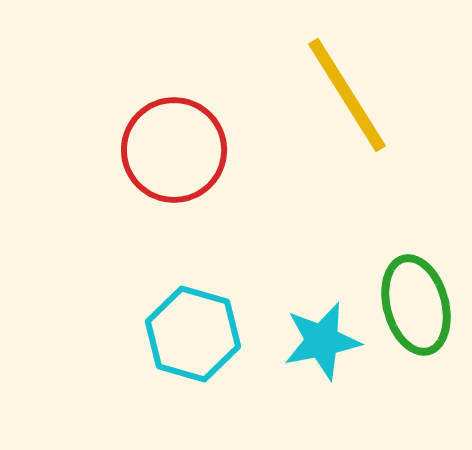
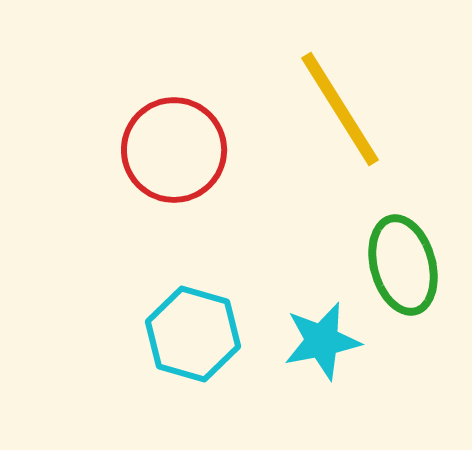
yellow line: moved 7 px left, 14 px down
green ellipse: moved 13 px left, 40 px up
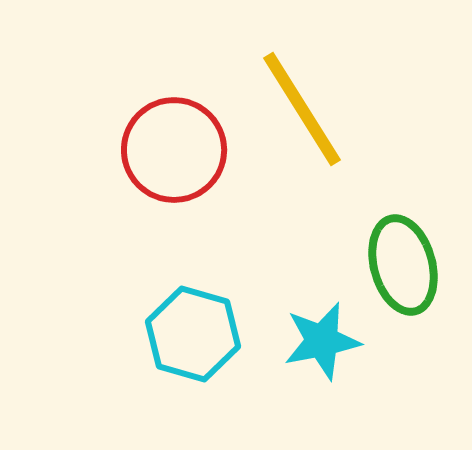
yellow line: moved 38 px left
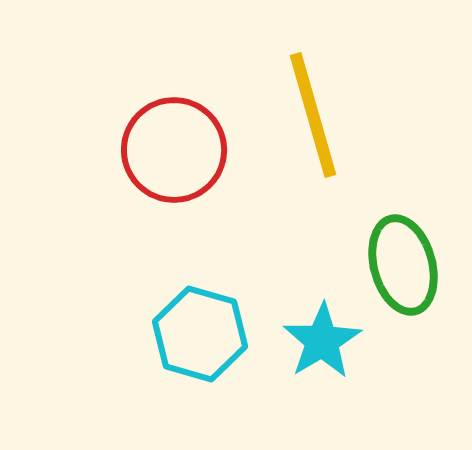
yellow line: moved 11 px right, 6 px down; rotated 16 degrees clockwise
cyan hexagon: moved 7 px right
cyan star: rotated 20 degrees counterclockwise
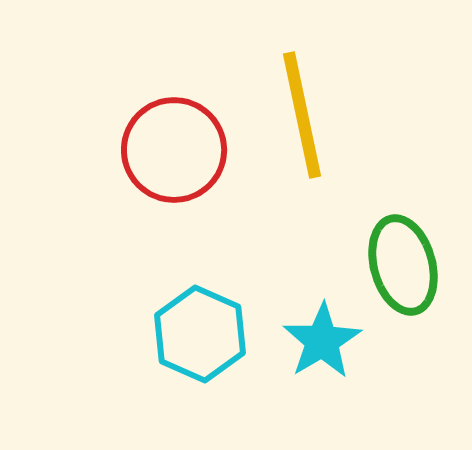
yellow line: moved 11 px left; rotated 4 degrees clockwise
cyan hexagon: rotated 8 degrees clockwise
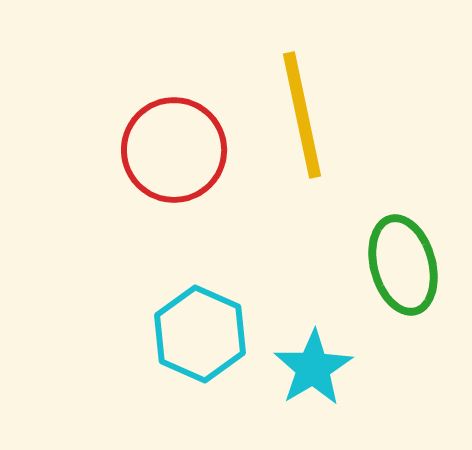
cyan star: moved 9 px left, 27 px down
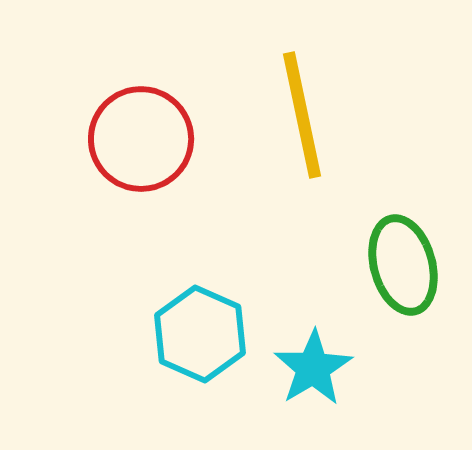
red circle: moved 33 px left, 11 px up
